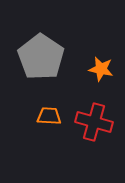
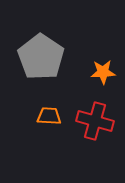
orange star: moved 2 px right, 3 px down; rotated 15 degrees counterclockwise
red cross: moved 1 px right, 1 px up
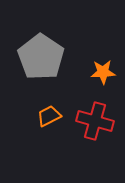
orange trapezoid: rotated 30 degrees counterclockwise
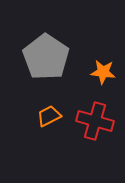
gray pentagon: moved 5 px right
orange star: rotated 10 degrees clockwise
